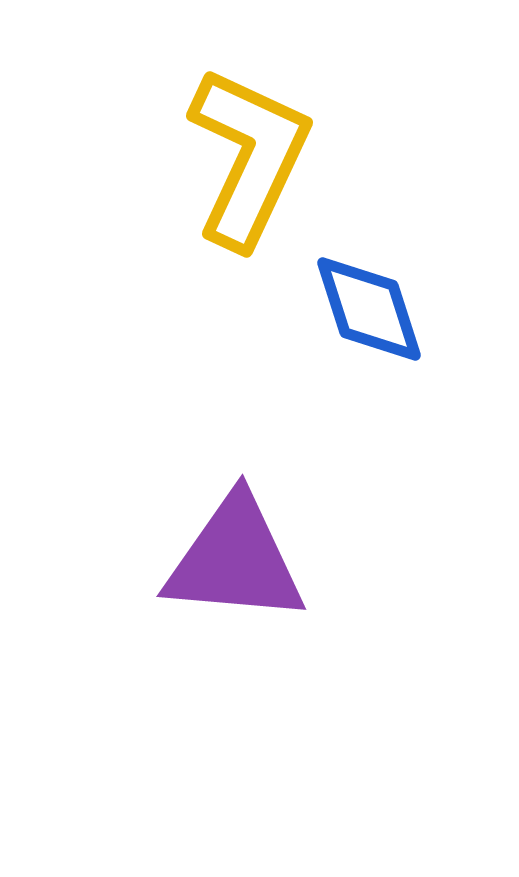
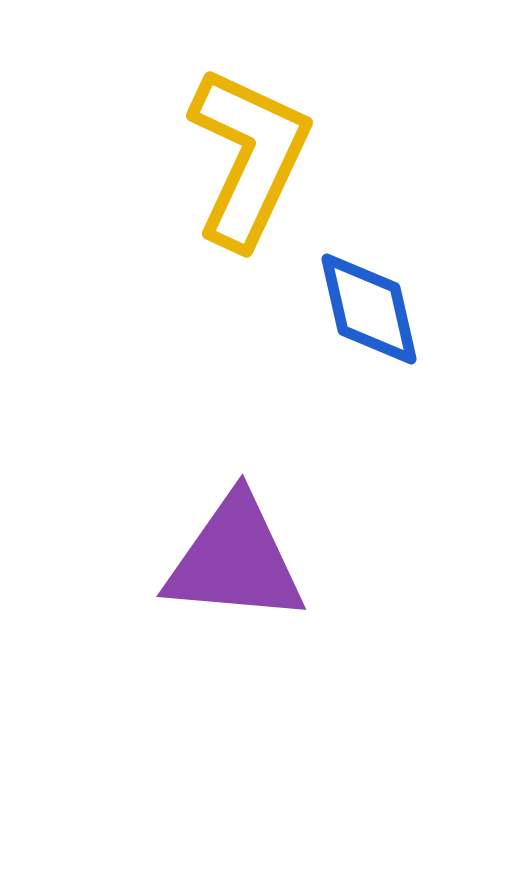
blue diamond: rotated 5 degrees clockwise
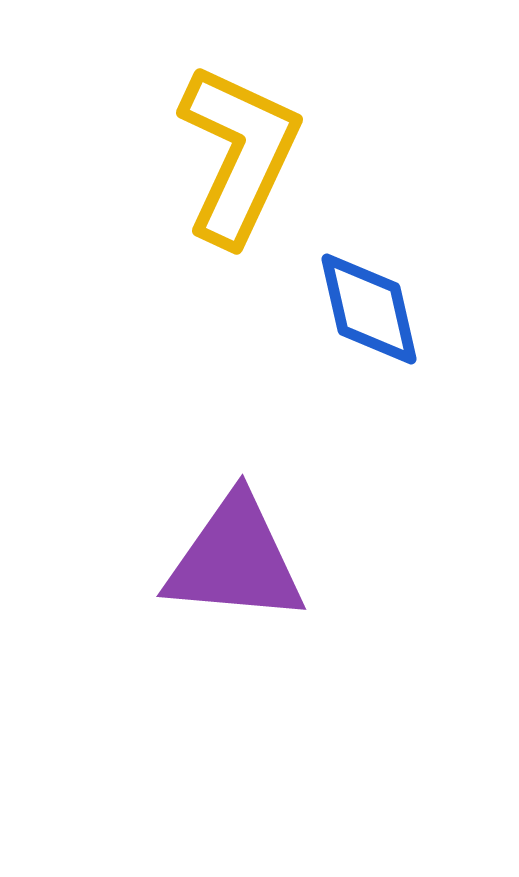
yellow L-shape: moved 10 px left, 3 px up
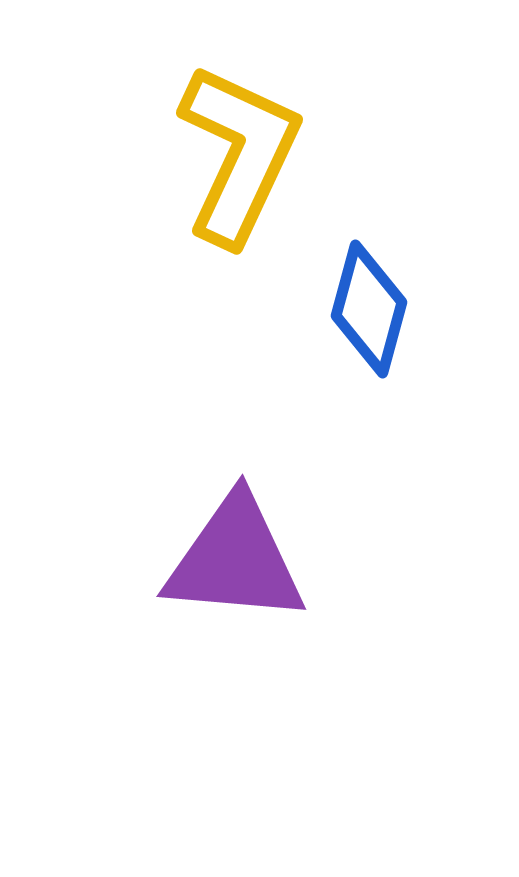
blue diamond: rotated 28 degrees clockwise
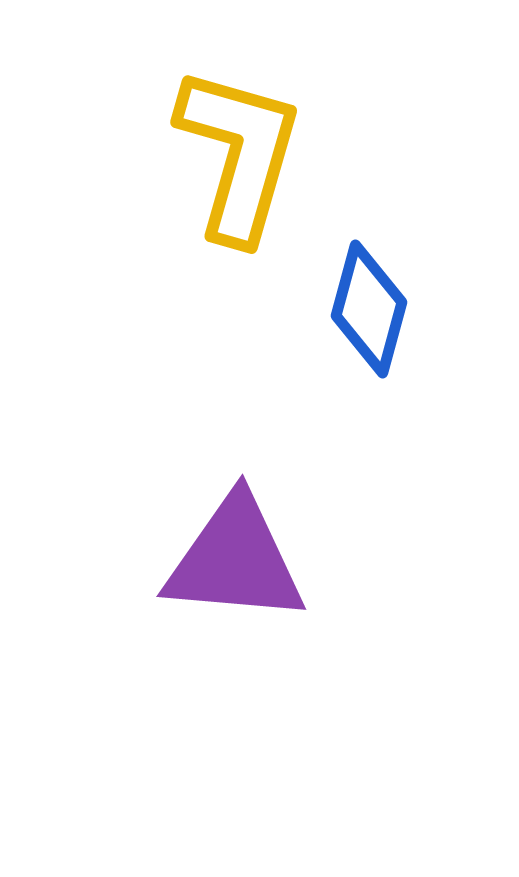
yellow L-shape: rotated 9 degrees counterclockwise
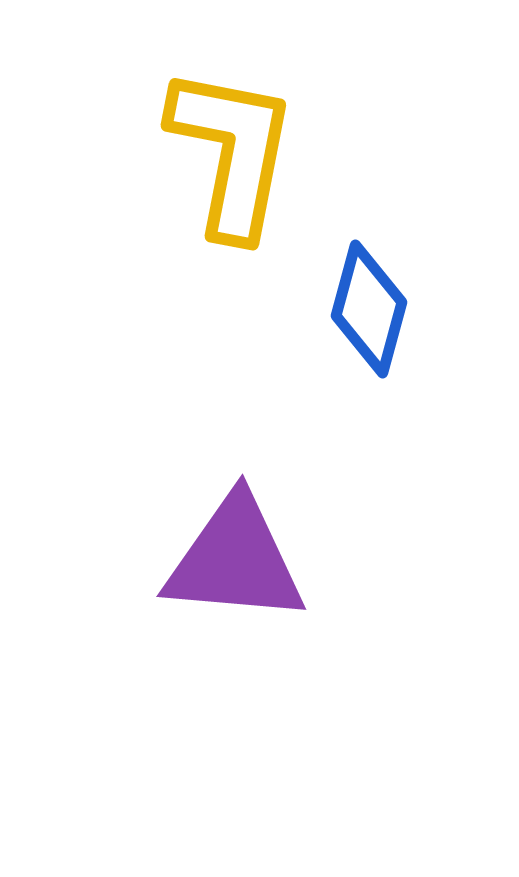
yellow L-shape: moved 7 px left, 2 px up; rotated 5 degrees counterclockwise
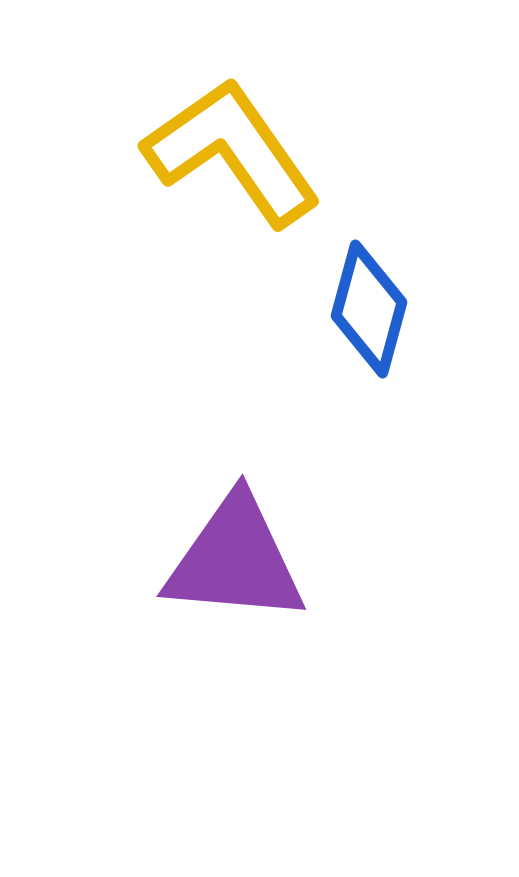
yellow L-shape: rotated 46 degrees counterclockwise
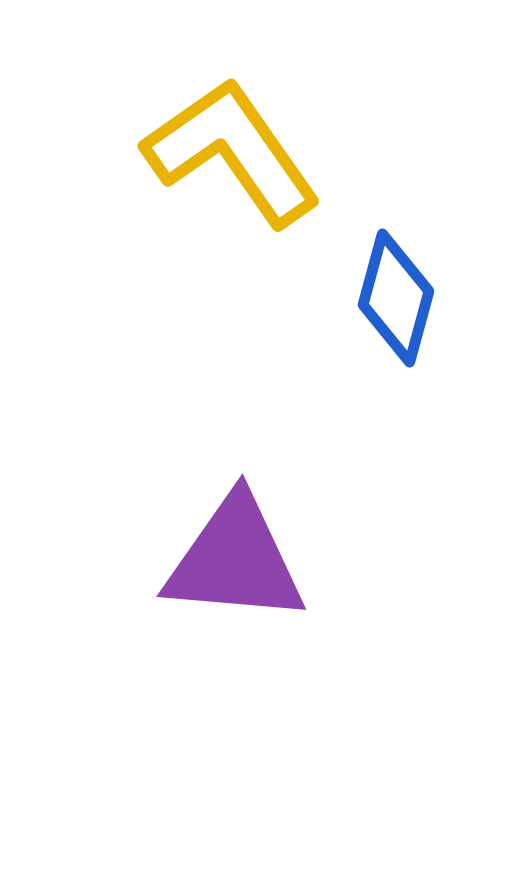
blue diamond: moved 27 px right, 11 px up
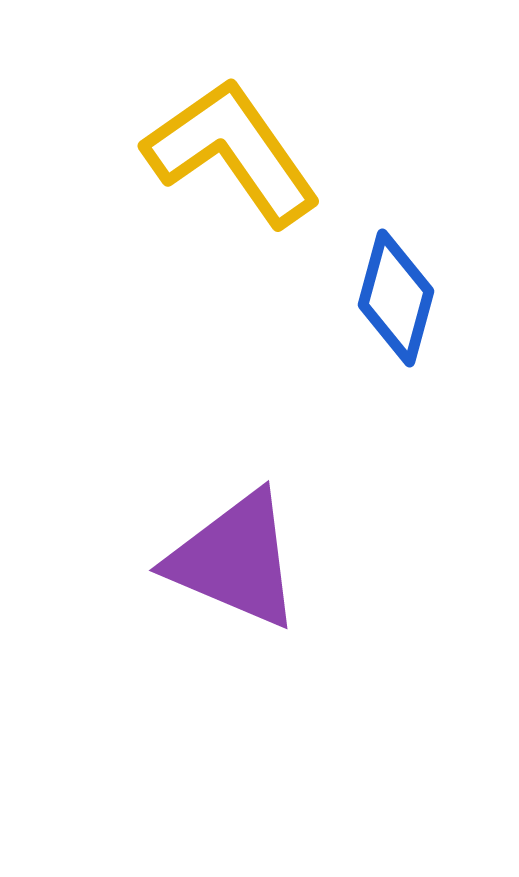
purple triangle: rotated 18 degrees clockwise
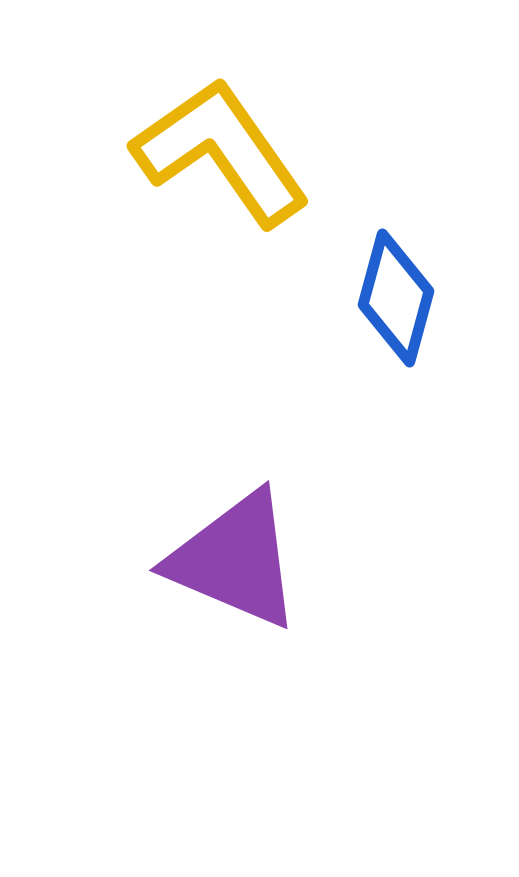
yellow L-shape: moved 11 px left
